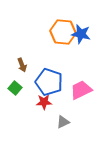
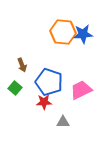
blue star: moved 2 px right; rotated 18 degrees counterclockwise
gray triangle: rotated 24 degrees clockwise
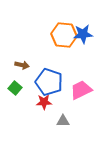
orange hexagon: moved 1 px right, 3 px down
brown arrow: rotated 56 degrees counterclockwise
gray triangle: moved 1 px up
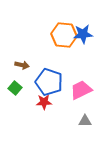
gray triangle: moved 22 px right
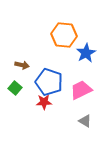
blue star: moved 3 px right, 19 px down; rotated 24 degrees counterclockwise
gray triangle: rotated 32 degrees clockwise
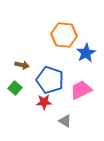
blue pentagon: moved 1 px right, 2 px up
gray triangle: moved 20 px left
